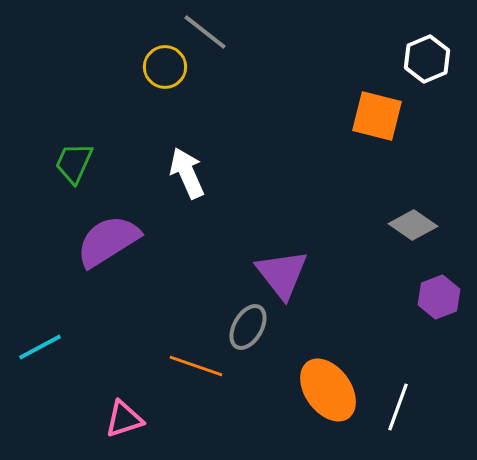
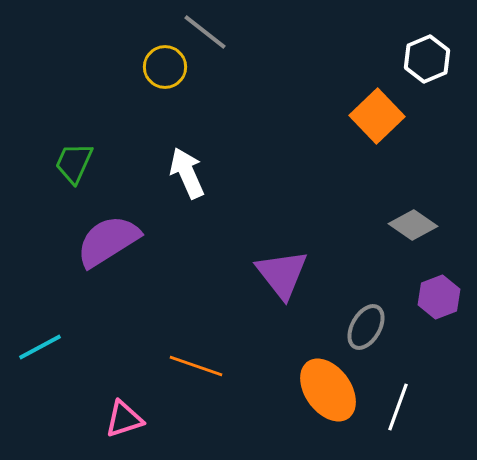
orange square: rotated 32 degrees clockwise
gray ellipse: moved 118 px right
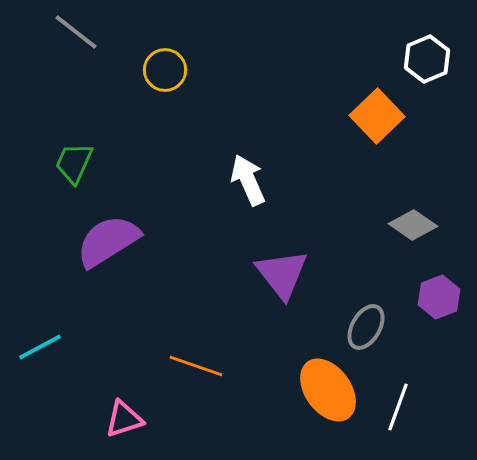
gray line: moved 129 px left
yellow circle: moved 3 px down
white arrow: moved 61 px right, 7 px down
